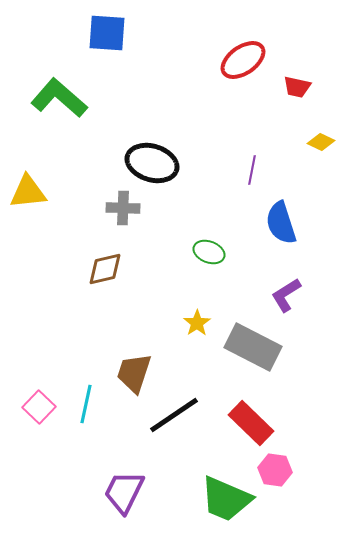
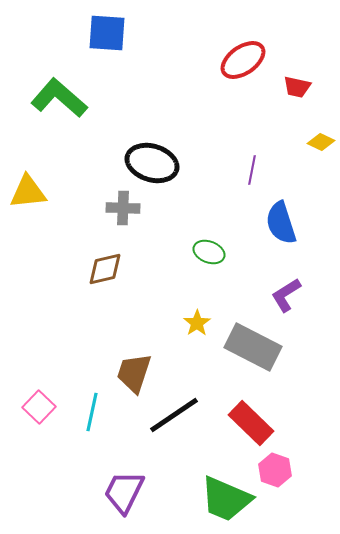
cyan line: moved 6 px right, 8 px down
pink hexagon: rotated 12 degrees clockwise
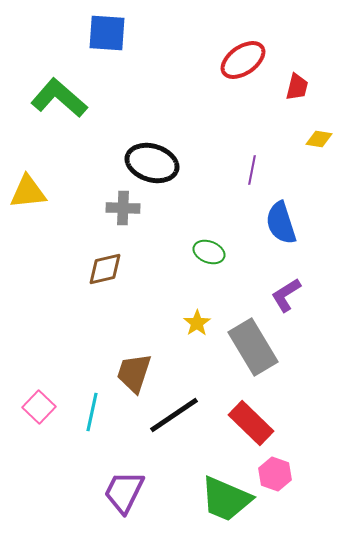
red trapezoid: rotated 88 degrees counterclockwise
yellow diamond: moved 2 px left, 3 px up; rotated 16 degrees counterclockwise
gray rectangle: rotated 32 degrees clockwise
pink hexagon: moved 4 px down
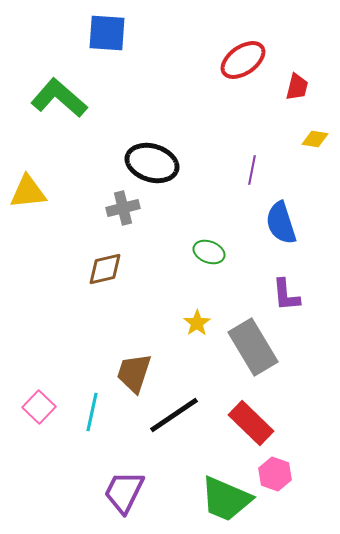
yellow diamond: moved 4 px left
gray cross: rotated 16 degrees counterclockwise
purple L-shape: rotated 63 degrees counterclockwise
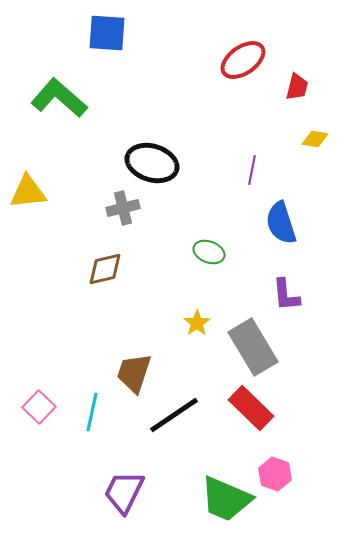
red rectangle: moved 15 px up
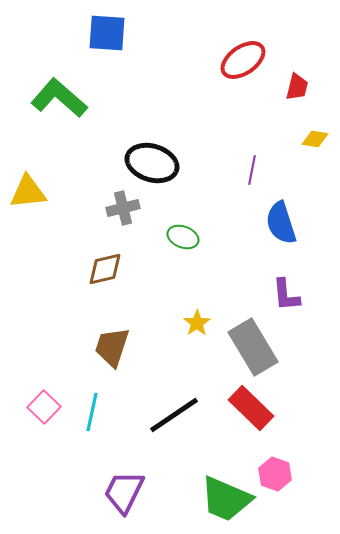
green ellipse: moved 26 px left, 15 px up
brown trapezoid: moved 22 px left, 26 px up
pink square: moved 5 px right
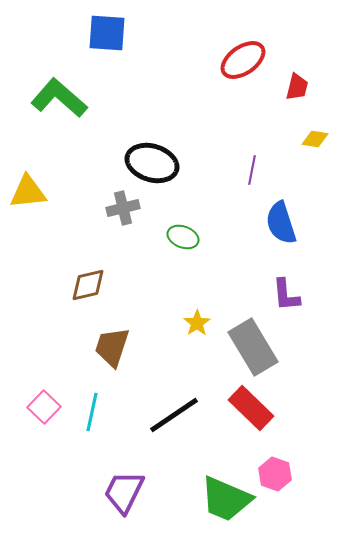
brown diamond: moved 17 px left, 16 px down
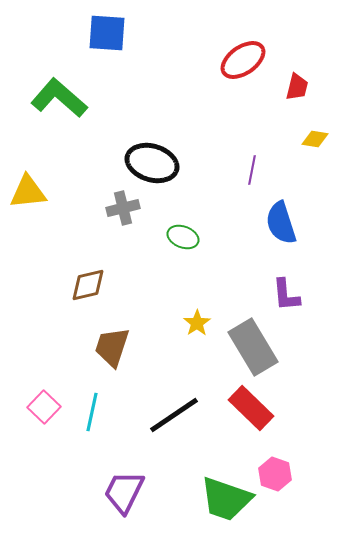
green trapezoid: rotated 4 degrees counterclockwise
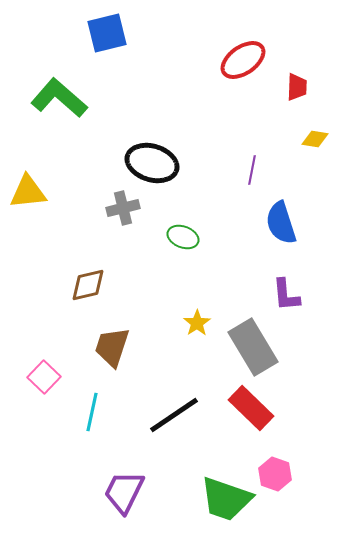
blue square: rotated 18 degrees counterclockwise
red trapezoid: rotated 12 degrees counterclockwise
pink square: moved 30 px up
